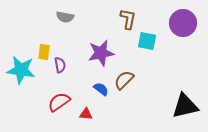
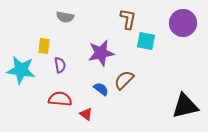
cyan square: moved 1 px left
yellow rectangle: moved 6 px up
red semicircle: moved 1 px right, 3 px up; rotated 40 degrees clockwise
red triangle: rotated 32 degrees clockwise
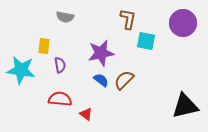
blue semicircle: moved 9 px up
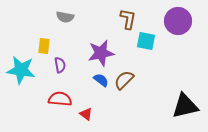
purple circle: moved 5 px left, 2 px up
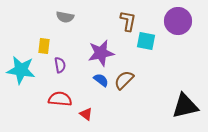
brown L-shape: moved 2 px down
